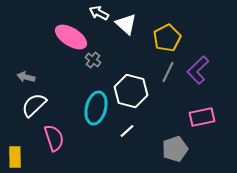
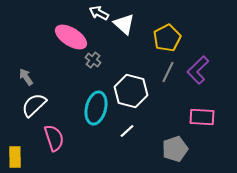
white triangle: moved 2 px left
gray arrow: rotated 42 degrees clockwise
pink rectangle: rotated 15 degrees clockwise
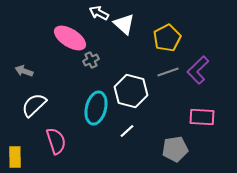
pink ellipse: moved 1 px left, 1 px down
gray cross: moved 2 px left; rotated 28 degrees clockwise
gray line: rotated 45 degrees clockwise
gray arrow: moved 2 px left, 6 px up; rotated 36 degrees counterclockwise
pink semicircle: moved 2 px right, 3 px down
gray pentagon: rotated 10 degrees clockwise
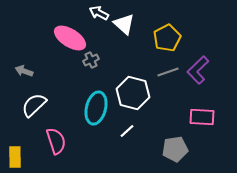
white hexagon: moved 2 px right, 2 px down
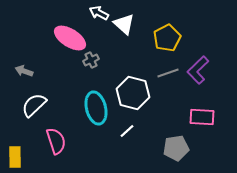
gray line: moved 1 px down
cyan ellipse: rotated 28 degrees counterclockwise
gray pentagon: moved 1 px right, 1 px up
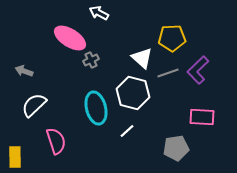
white triangle: moved 18 px right, 34 px down
yellow pentagon: moved 5 px right; rotated 24 degrees clockwise
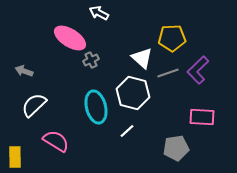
cyan ellipse: moved 1 px up
pink semicircle: rotated 40 degrees counterclockwise
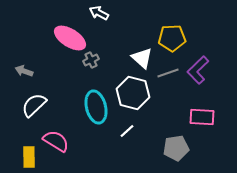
yellow rectangle: moved 14 px right
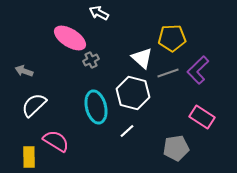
pink rectangle: rotated 30 degrees clockwise
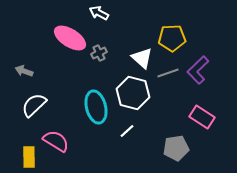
gray cross: moved 8 px right, 7 px up
